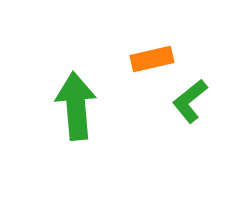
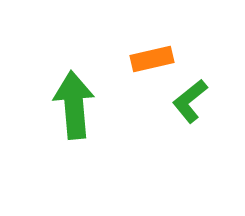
green arrow: moved 2 px left, 1 px up
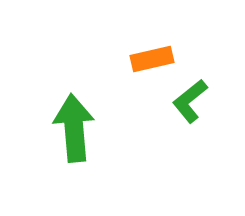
green arrow: moved 23 px down
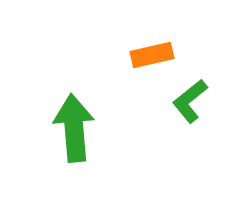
orange rectangle: moved 4 px up
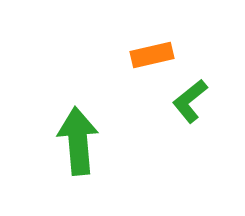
green arrow: moved 4 px right, 13 px down
